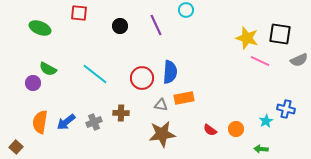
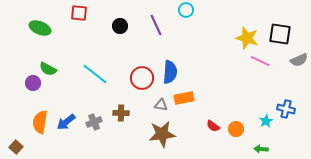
red semicircle: moved 3 px right, 4 px up
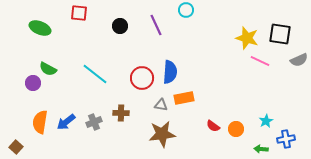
blue cross: moved 30 px down; rotated 24 degrees counterclockwise
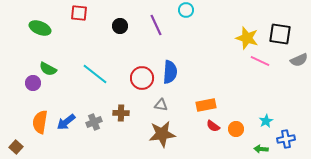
orange rectangle: moved 22 px right, 7 px down
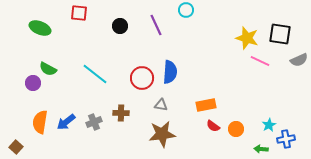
cyan star: moved 3 px right, 4 px down
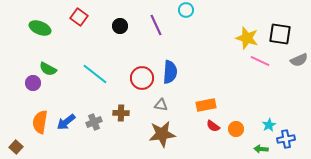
red square: moved 4 px down; rotated 30 degrees clockwise
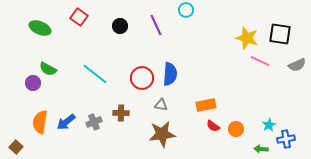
gray semicircle: moved 2 px left, 5 px down
blue semicircle: moved 2 px down
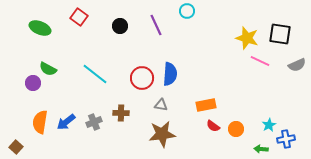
cyan circle: moved 1 px right, 1 px down
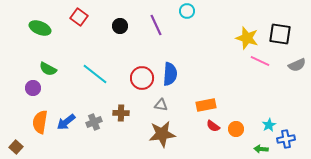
purple circle: moved 5 px down
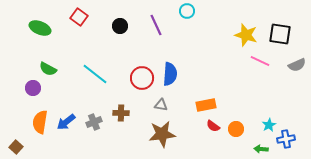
yellow star: moved 1 px left, 3 px up
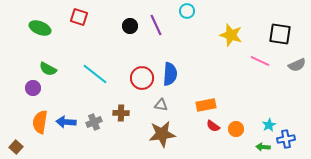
red square: rotated 18 degrees counterclockwise
black circle: moved 10 px right
yellow star: moved 15 px left
blue arrow: rotated 42 degrees clockwise
green arrow: moved 2 px right, 2 px up
